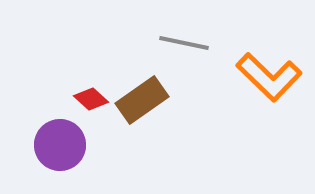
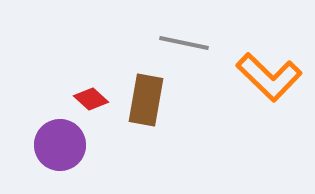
brown rectangle: moved 4 px right; rotated 45 degrees counterclockwise
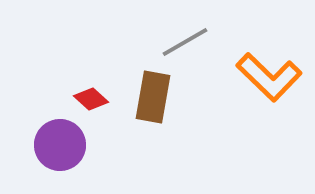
gray line: moved 1 px right, 1 px up; rotated 42 degrees counterclockwise
brown rectangle: moved 7 px right, 3 px up
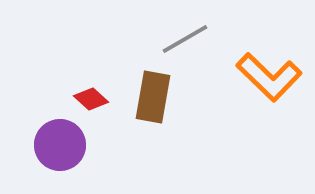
gray line: moved 3 px up
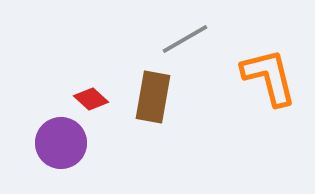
orange L-shape: rotated 148 degrees counterclockwise
purple circle: moved 1 px right, 2 px up
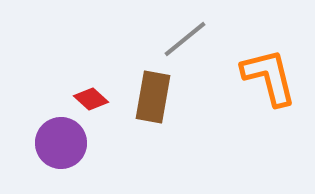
gray line: rotated 9 degrees counterclockwise
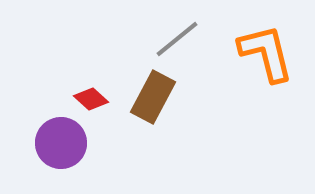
gray line: moved 8 px left
orange L-shape: moved 3 px left, 24 px up
brown rectangle: rotated 18 degrees clockwise
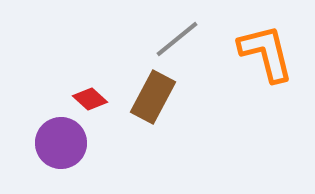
red diamond: moved 1 px left
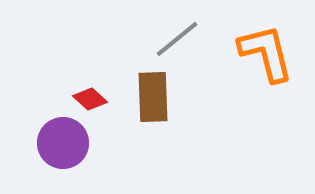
brown rectangle: rotated 30 degrees counterclockwise
purple circle: moved 2 px right
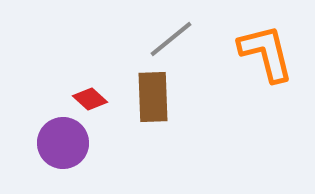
gray line: moved 6 px left
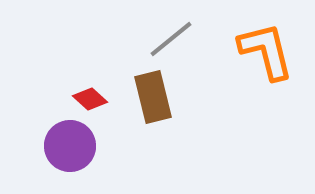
orange L-shape: moved 2 px up
brown rectangle: rotated 12 degrees counterclockwise
purple circle: moved 7 px right, 3 px down
